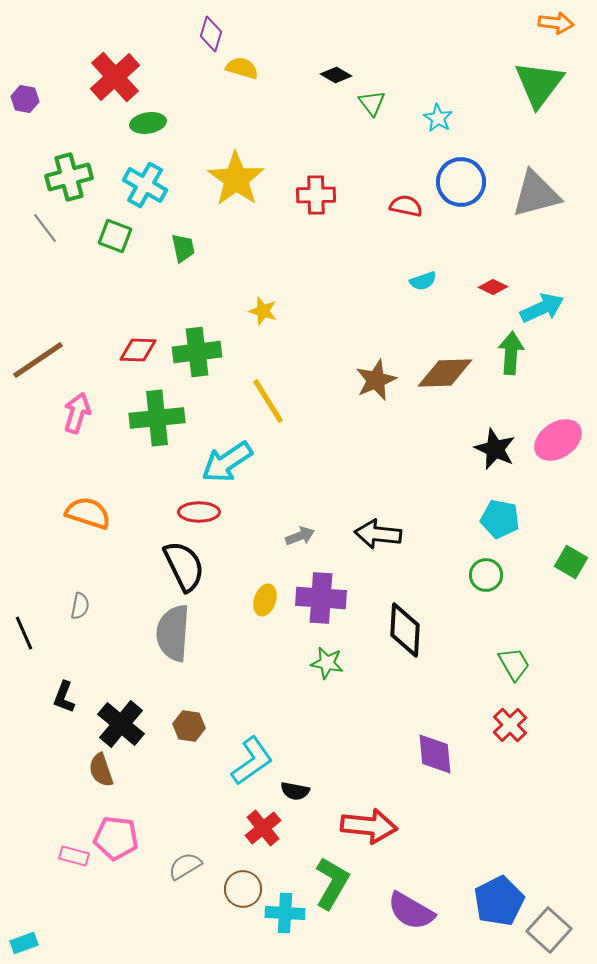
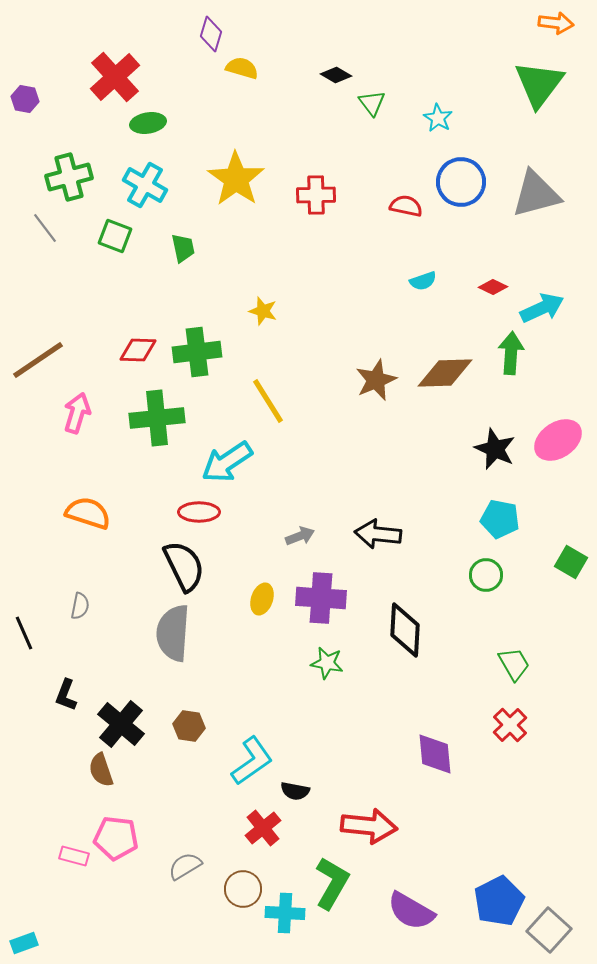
yellow ellipse at (265, 600): moved 3 px left, 1 px up
black L-shape at (64, 697): moved 2 px right, 2 px up
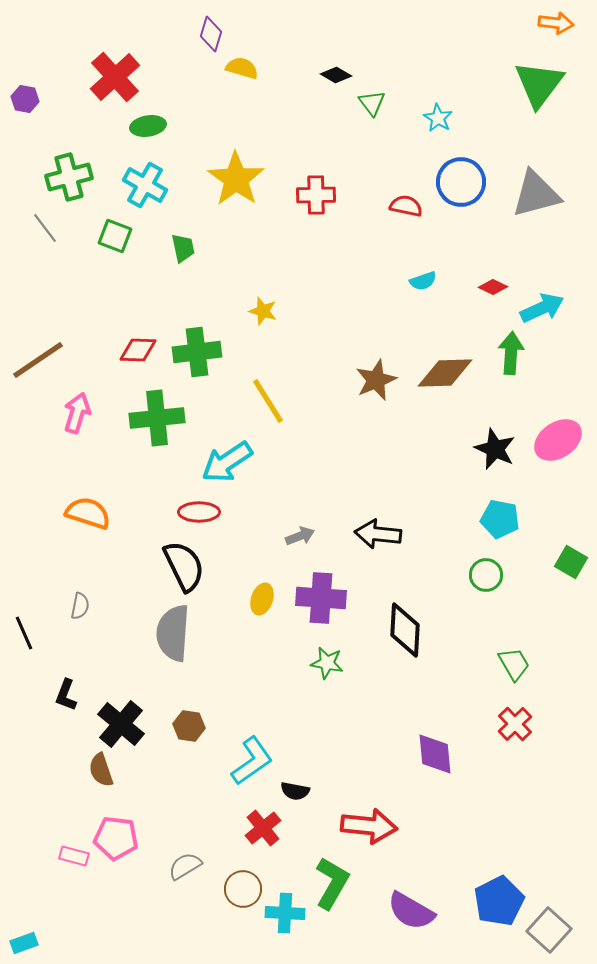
green ellipse at (148, 123): moved 3 px down
red cross at (510, 725): moved 5 px right, 1 px up
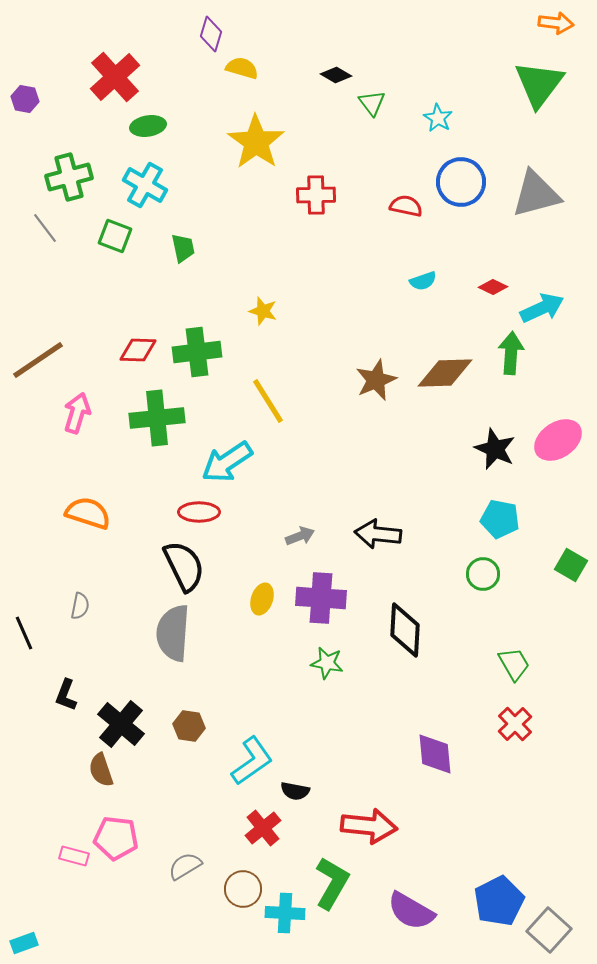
yellow star at (236, 179): moved 20 px right, 37 px up
green square at (571, 562): moved 3 px down
green circle at (486, 575): moved 3 px left, 1 px up
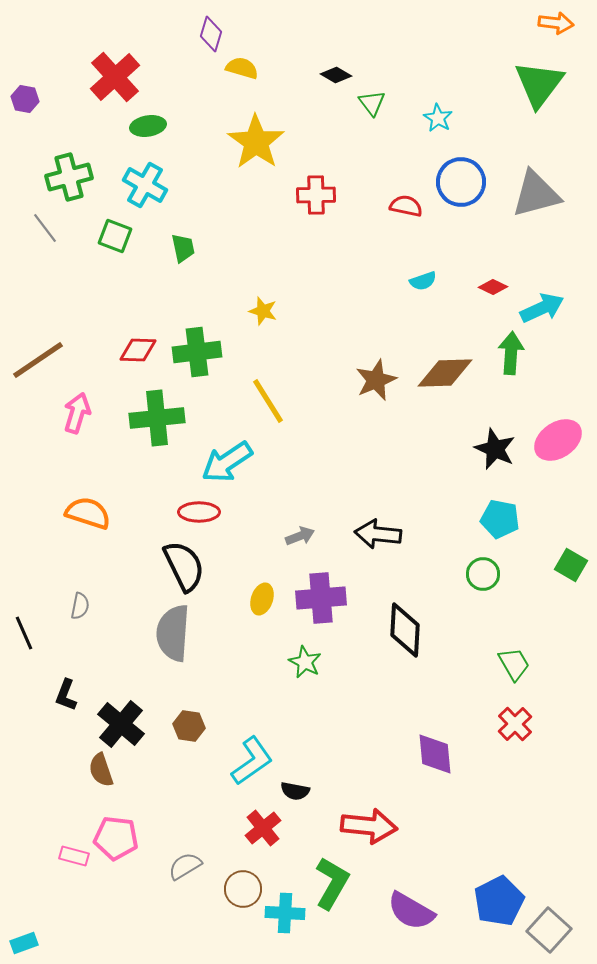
purple cross at (321, 598): rotated 9 degrees counterclockwise
green star at (327, 663): moved 22 px left, 1 px up; rotated 16 degrees clockwise
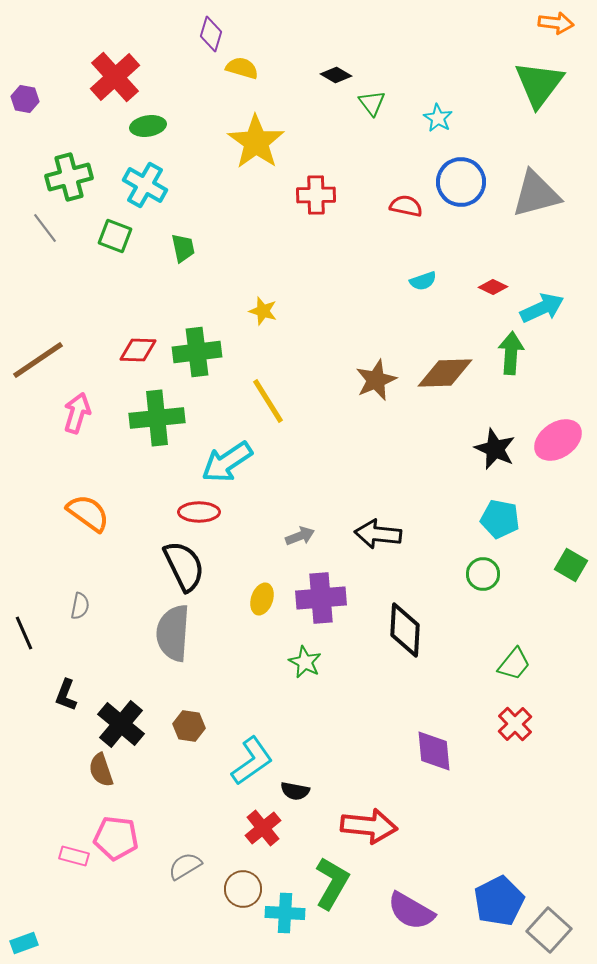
orange semicircle at (88, 513): rotated 18 degrees clockwise
green trapezoid at (514, 664): rotated 69 degrees clockwise
purple diamond at (435, 754): moved 1 px left, 3 px up
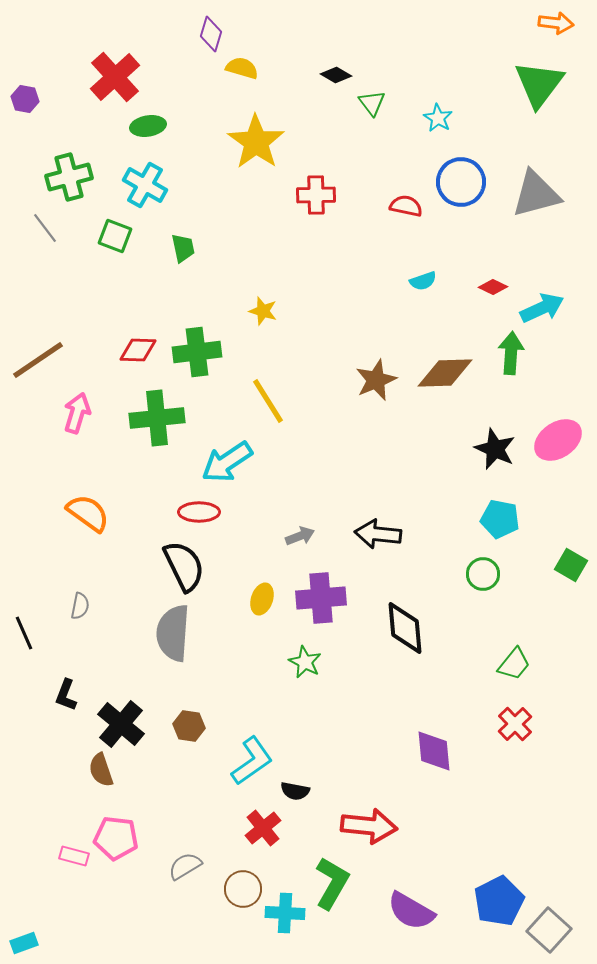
black diamond at (405, 630): moved 2 px up; rotated 8 degrees counterclockwise
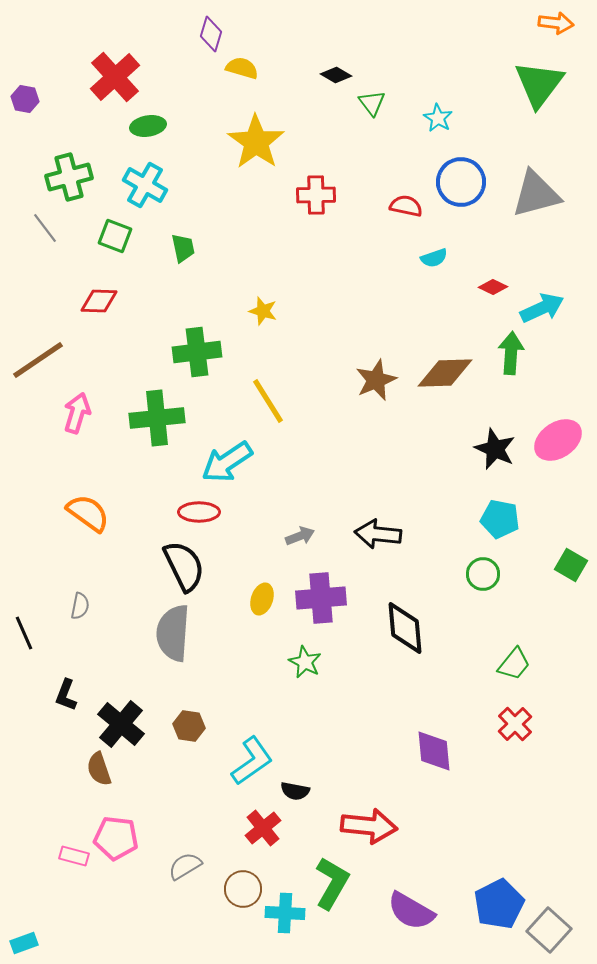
cyan semicircle at (423, 281): moved 11 px right, 23 px up
red diamond at (138, 350): moved 39 px left, 49 px up
brown semicircle at (101, 770): moved 2 px left, 1 px up
blue pentagon at (499, 901): moved 3 px down
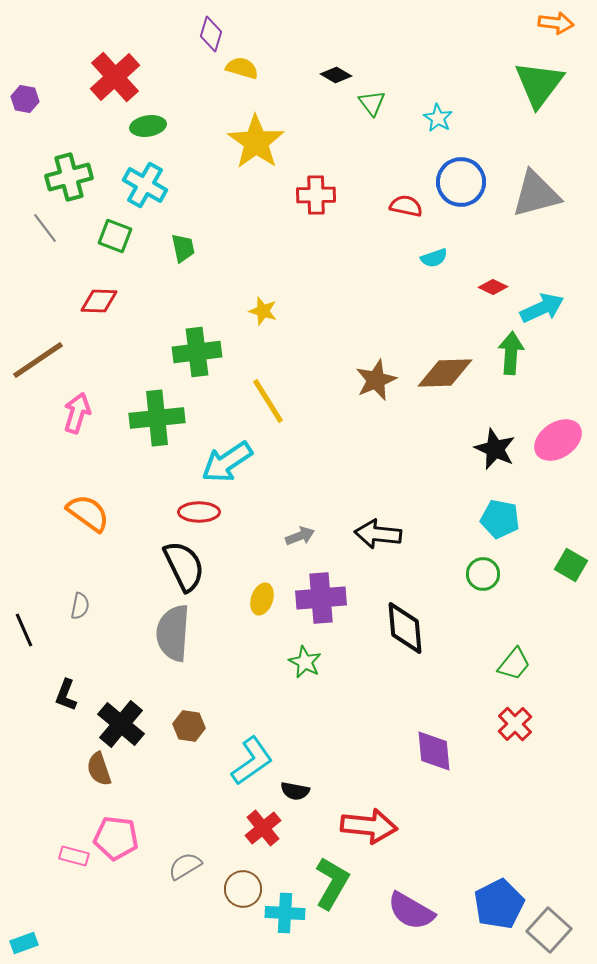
black line at (24, 633): moved 3 px up
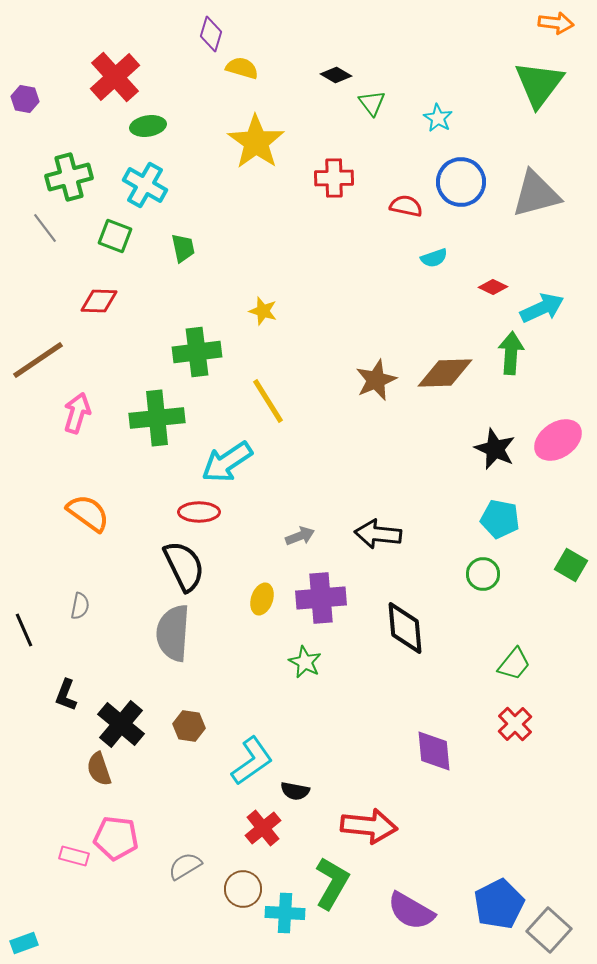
red cross at (316, 195): moved 18 px right, 17 px up
